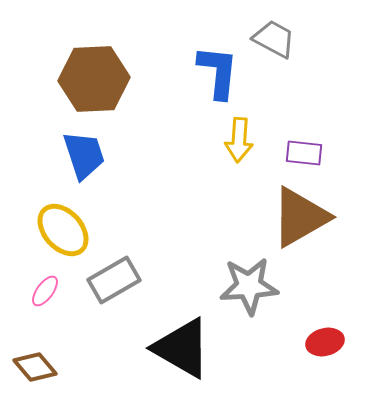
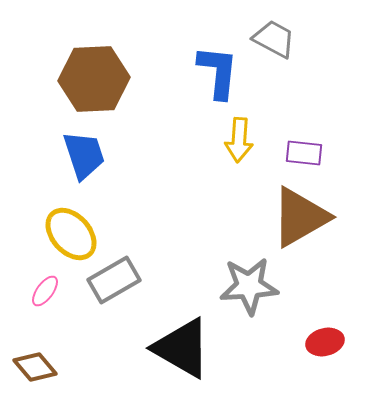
yellow ellipse: moved 8 px right, 4 px down
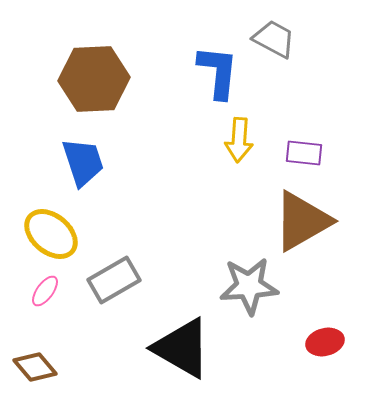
blue trapezoid: moved 1 px left, 7 px down
brown triangle: moved 2 px right, 4 px down
yellow ellipse: moved 20 px left; rotated 8 degrees counterclockwise
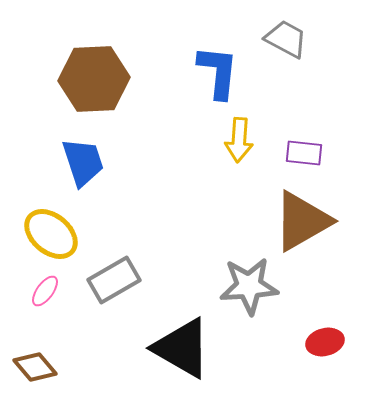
gray trapezoid: moved 12 px right
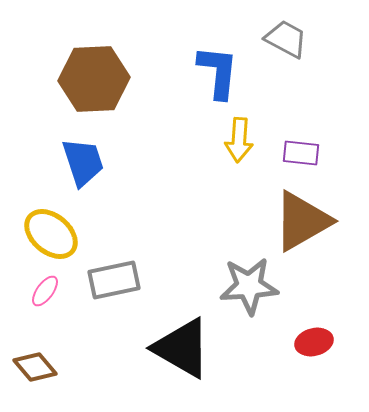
purple rectangle: moved 3 px left
gray rectangle: rotated 18 degrees clockwise
red ellipse: moved 11 px left
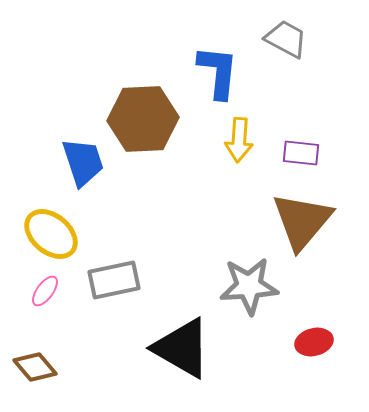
brown hexagon: moved 49 px right, 40 px down
brown triangle: rotated 20 degrees counterclockwise
